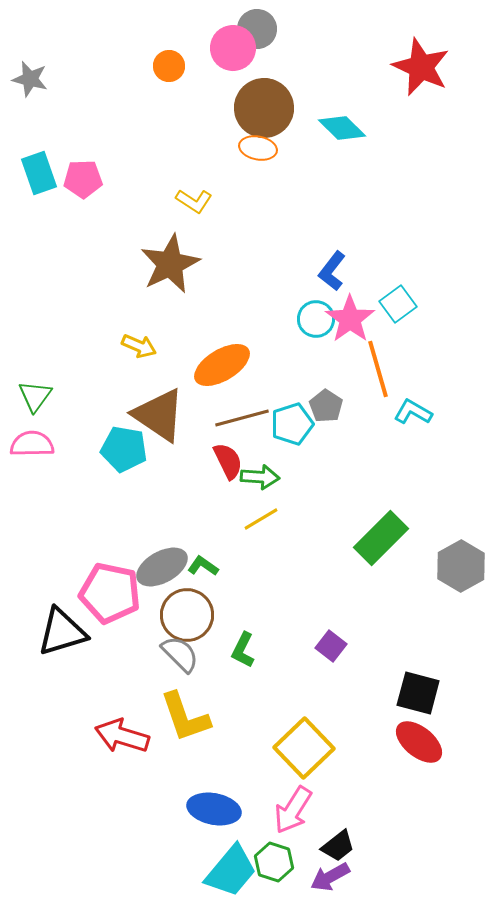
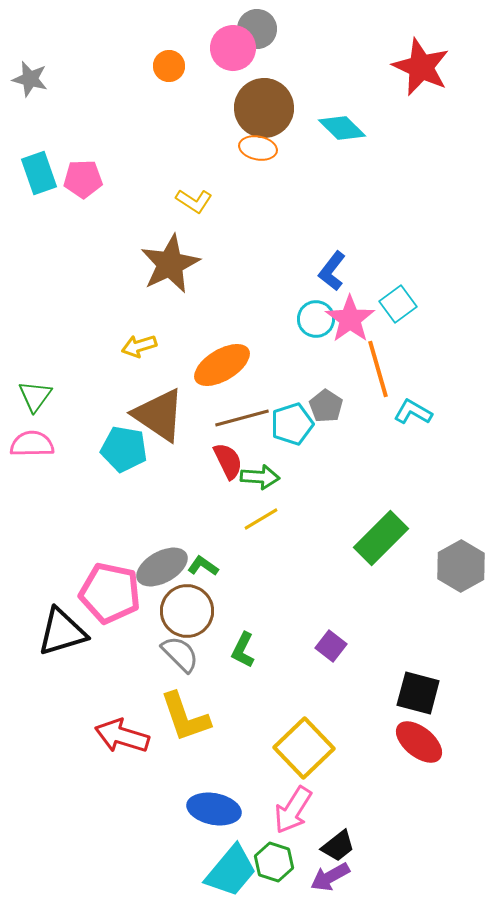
yellow arrow at (139, 346): rotated 140 degrees clockwise
brown circle at (187, 615): moved 4 px up
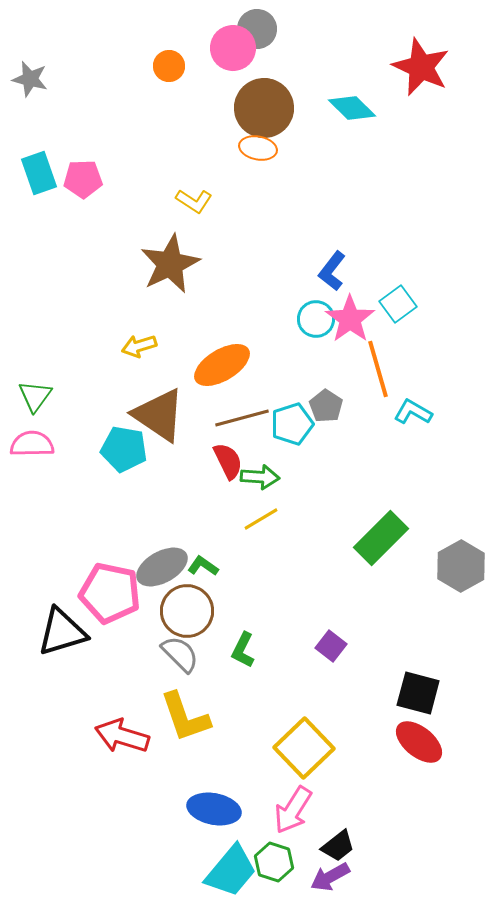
cyan diamond at (342, 128): moved 10 px right, 20 px up
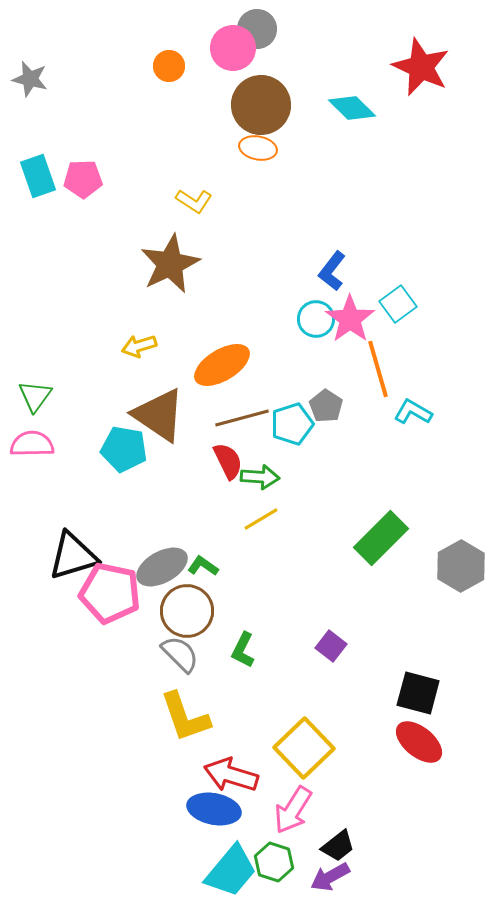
brown circle at (264, 108): moved 3 px left, 3 px up
cyan rectangle at (39, 173): moved 1 px left, 3 px down
black triangle at (62, 632): moved 11 px right, 76 px up
red arrow at (122, 736): moved 109 px right, 39 px down
